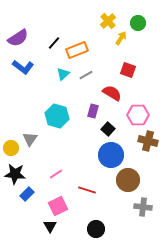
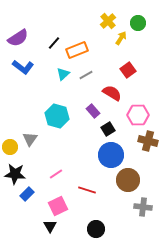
red square: rotated 35 degrees clockwise
purple rectangle: rotated 56 degrees counterclockwise
black square: rotated 16 degrees clockwise
yellow circle: moved 1 px left, 1 px up
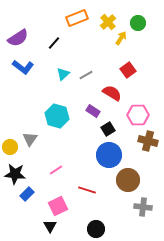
yellow cross: moved 1 px down
orange rectangle: moved 32 px up
purple rectangle: rotated 16 degrees counterclockwise
blue circle: moved 2 px left
pink line: moved 4 px up
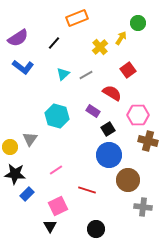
yellow cross: moved 8 px left, 25 px down
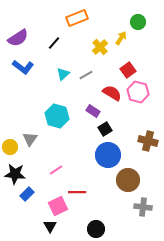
green circle: moved 1 px up
pink hexagon: moved 23 px up; rotated 15 degrees clockwise
black square: moved 3 px left
blue circle: moved 1 px left
red line: moved 10 px left, 2 px down; rotated 18 degrees counterclockwise
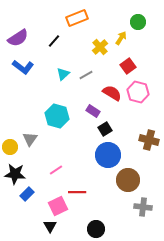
black line: moved 2 px up
red square: moved 4 px up
brown cross: moved 1 px right, 1 px up
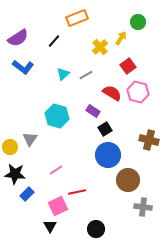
red line: rotated 12 degrees counterclockwise
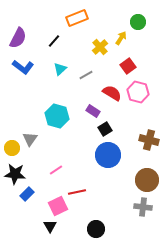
purple semicircle: rotated 30 degrees counterclockwise
cyan triangle: moved 3 px left, 5 px up
yellow circle: moved 2 px right, 1 px down
brown circle: moved 19 px right
